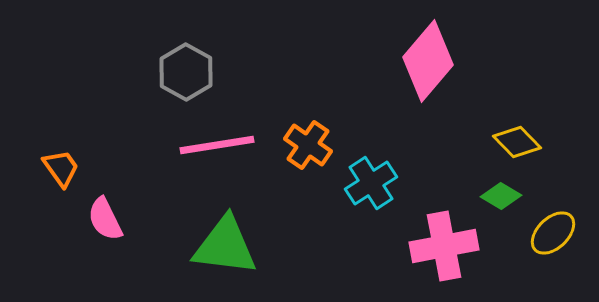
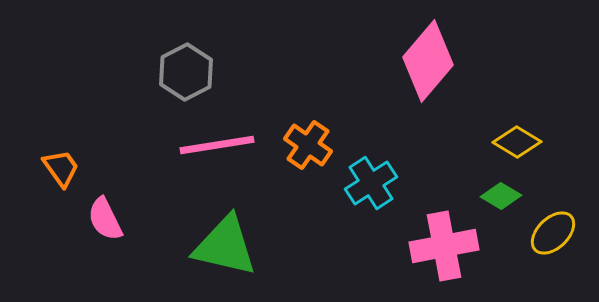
gray hexagon: rotated 4 degrees clockwise
yellow diamond: rotated 15 degrees counterclockwise
green triangle: rotated 6 degrees clockwise
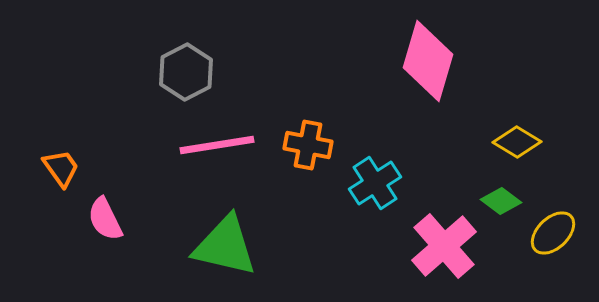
pink diamond: rotated 24 degrees counterclockwise
orange cross: rotated 24 degrees counterclockwise
cyan cross: moved 4 px right
green diamond: moved 5 px down; rotated 6 degrees clockwise
pink cross: rotated 30 degrees counterclockwise
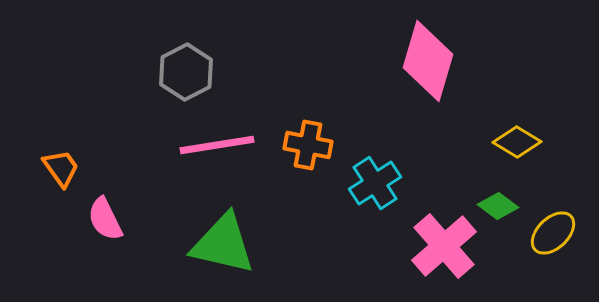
green diamond: moved 3 px left, 5 px down
green triangle: moved 2 px left, 2 px up
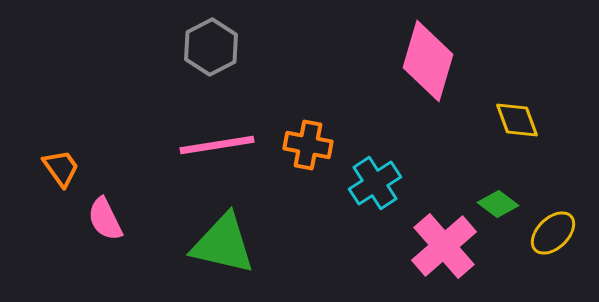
gray hexagon: moved 25 px right, 25 px up
yellow diamond: moved 22 px up; rotated 39 degrees clockwise
green diamond: moved 2 px up
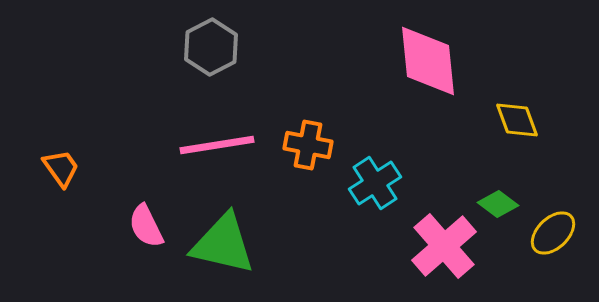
pink diamond: rotated 22 degrees counterclockwise
pink semicircle: moved 41 px right, 7 px down
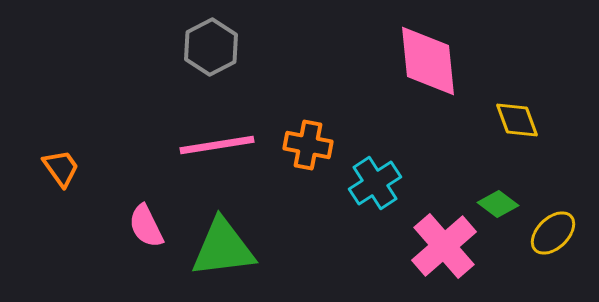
green triangle: moved 4 px down; rotated 20 degrees counterclockwise
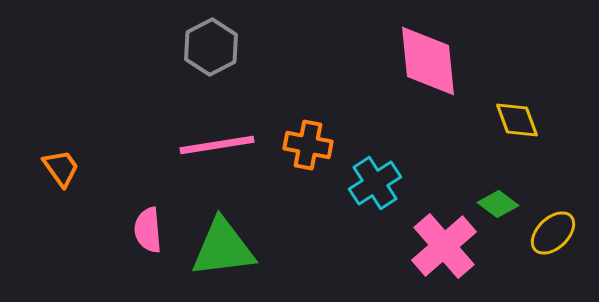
pink semicircle: moved 2 px right, 4 px down; rotated 21 degrees clockwise
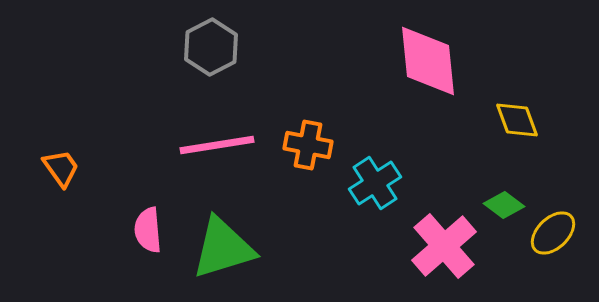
green diamond: moved 6 px right, 1 px down
green triangle: rotated 10 degrees counterclockwise
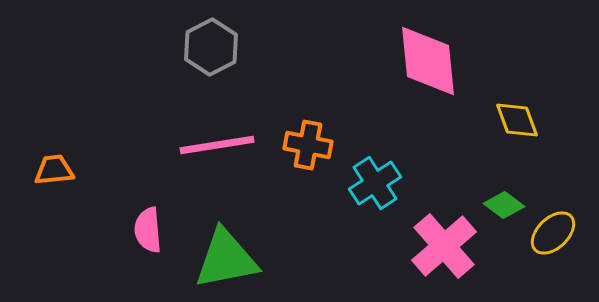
orange trapezoid: moved 7 px left, 2 px down; rotated 60 degrees counterclockwise
green triangle: moved 3 px right, 11 px down; rotated 6 degrees clockwise
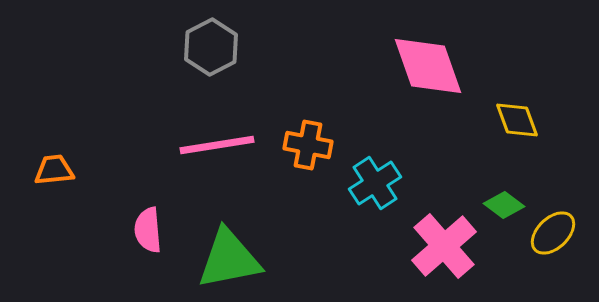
pink diamond: moved 5 px down; rotated 14 degrees counterclockwise
green triangle: moved 3 px right
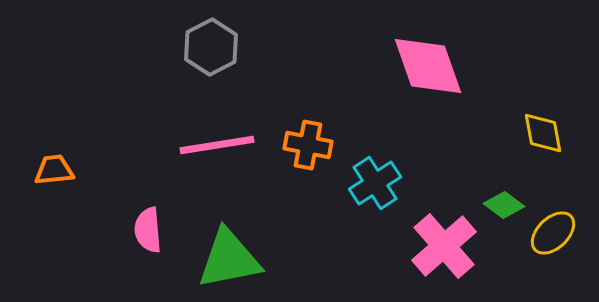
yellow diamond: moved 26 px right, 13 px down; rotated 9 degrees clockwise
